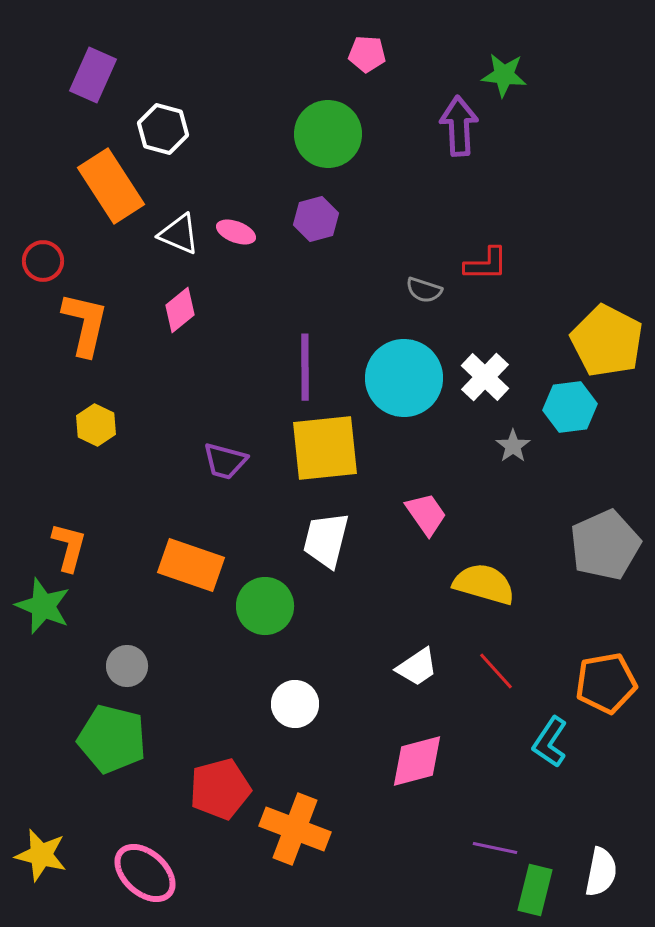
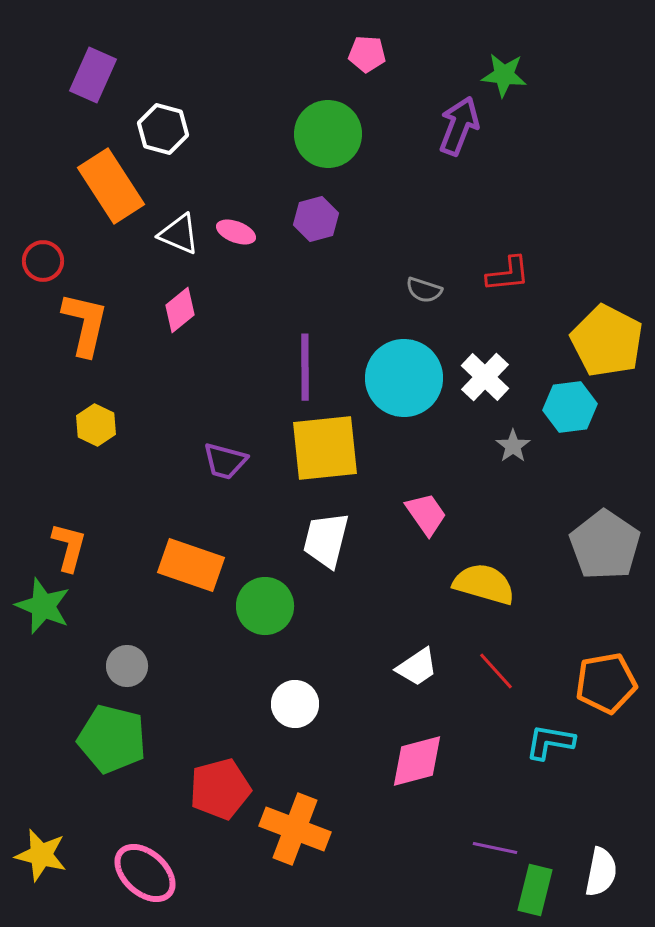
purple arrow at (459, 126): rotated 24 degrees clockwise
red L-shape at (486, 264): moved 22 px right, 10 px down; rotated 6 degrees counterclockwise
gray pentagon at (605, 545): rotated 14 degrees counterclockwise
cyan L-shape at (550, 742): rotated 66 degrees clockwise
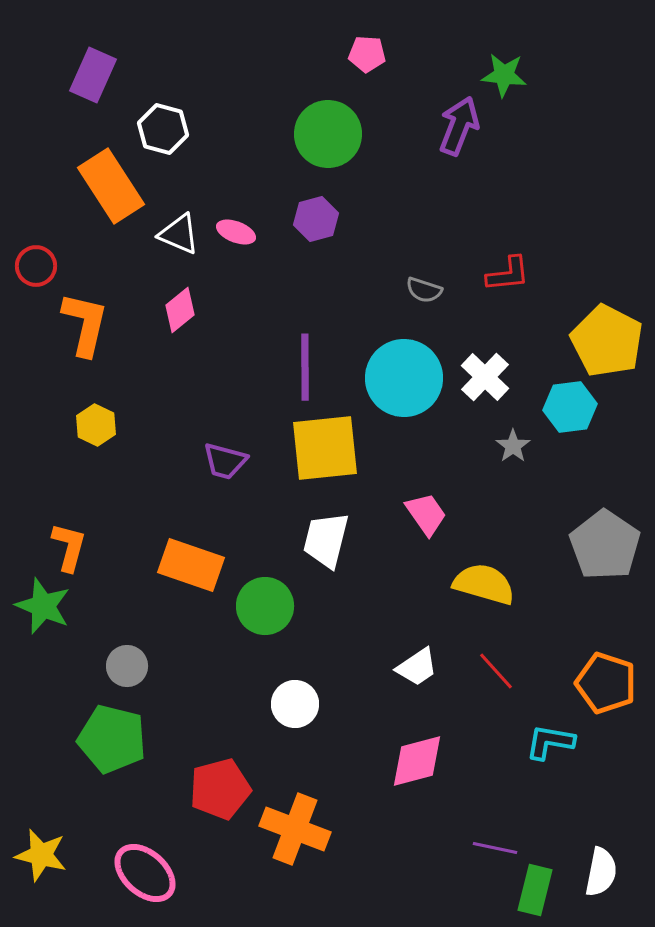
red circle at (43, 261): moved 7 px left, 5 px down
orange pentagon at (606, 683): rotated 28 degrees clockwise
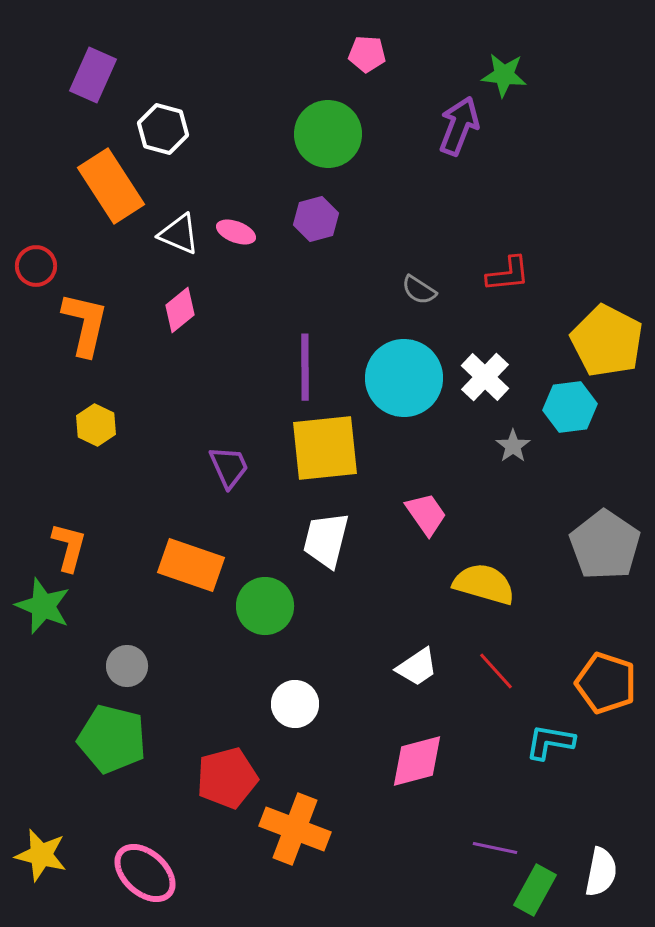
gray semicircle at (424, 290): moved 5 px left; rotated 15 degrees clockwise
purple trapezoid at (225, 461): moved 4 px right, 6 px down; rotated 129 degrees counterclockwise
red pentagon at (220, 789): moved 7 px right, 11 px up
green rectangle at (535, 890): rotated 15 degrees clockwise
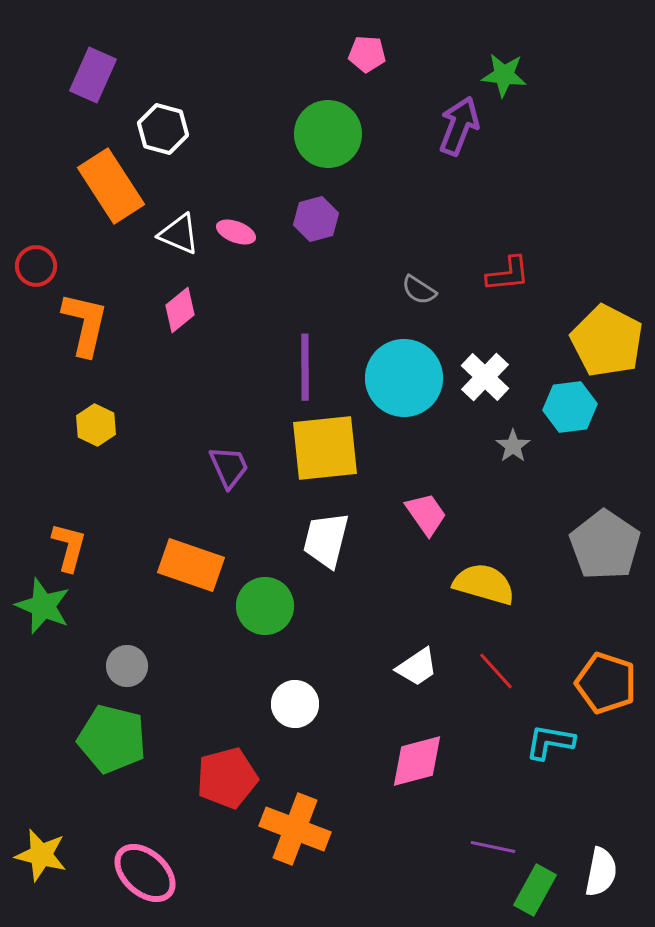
purple line at (495, 848): moved 2 px left, 1 px up
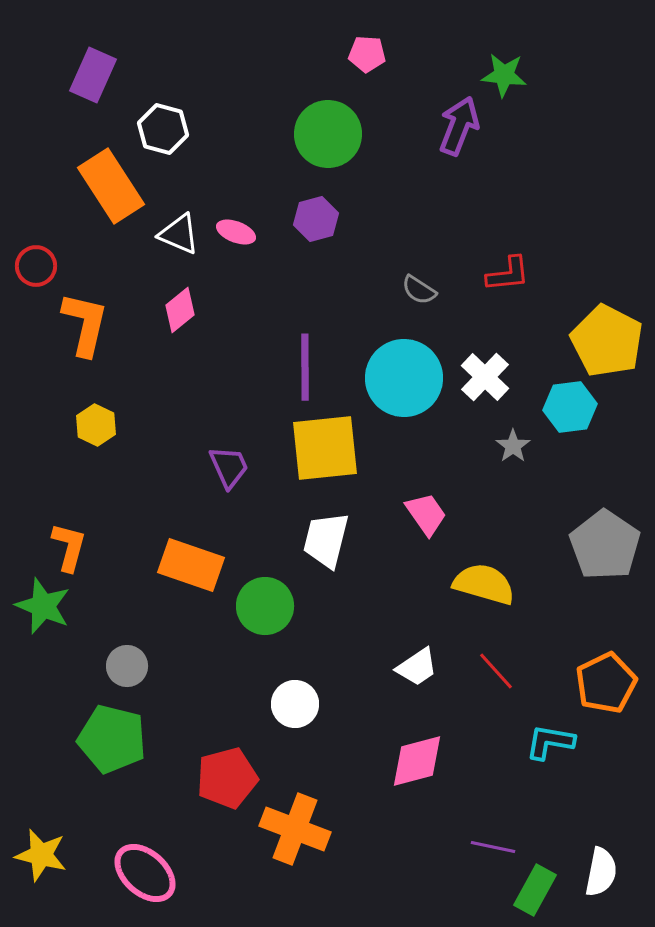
orange pentagon at (606, 683): rotated 28 degrees clockwise
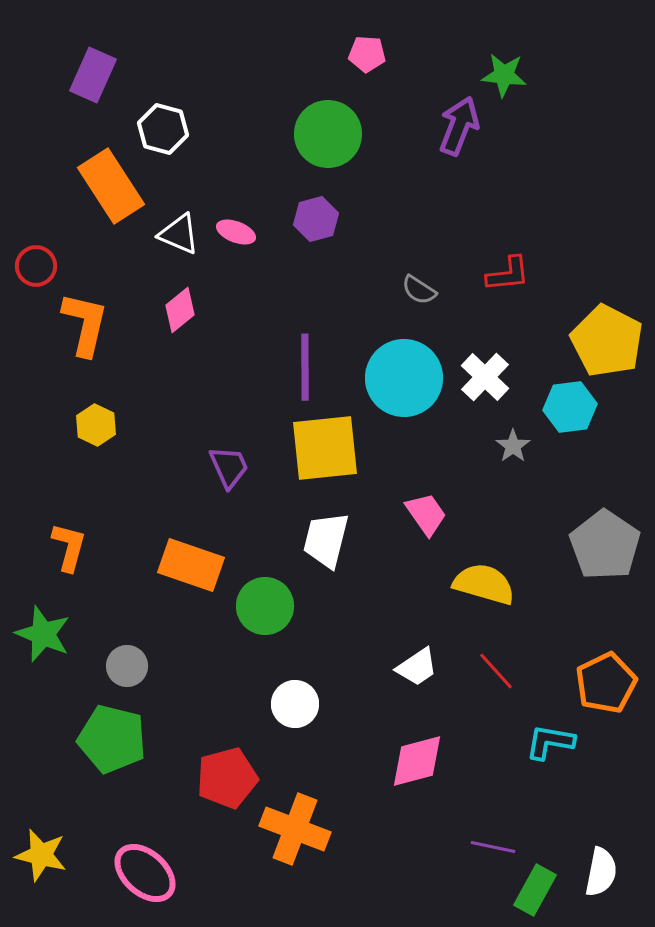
green star at (43, 606): moved 28 px down
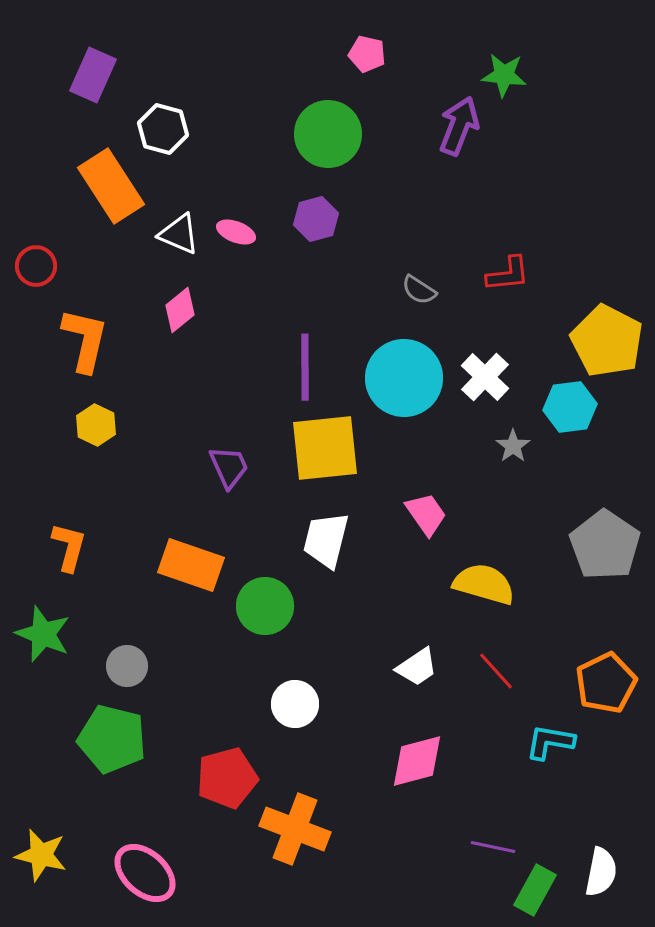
pink pentagon at (367, 54): rotated 9 degrees clockwise
orange L-shape at (85, 324): moved 16 px down
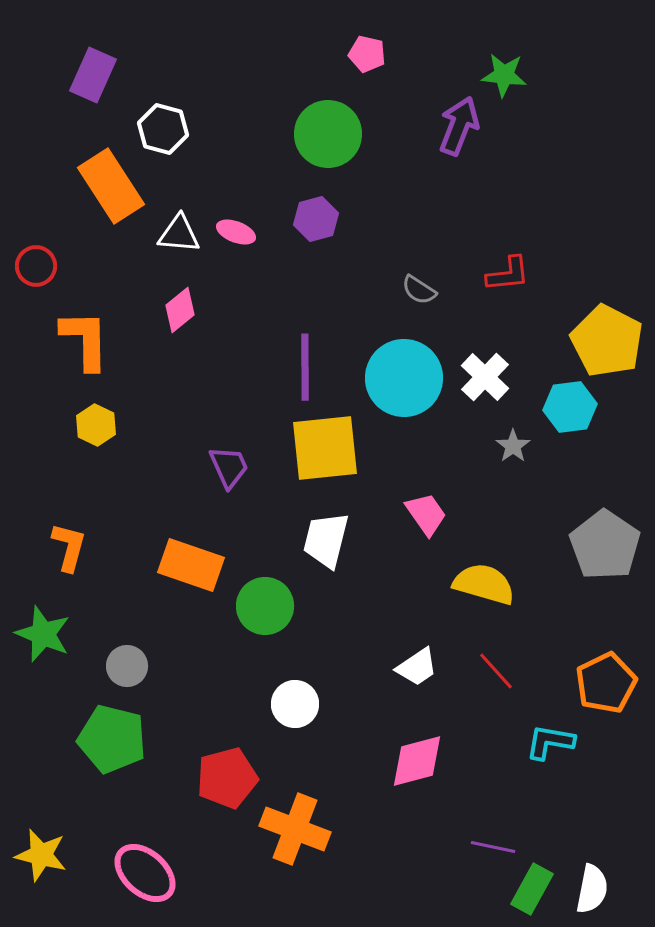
white triangle at (179, 234): rotated 18 degrees counterclockwise
orange L-shape at (85, 340): rotated 14 degrees counterclockwise
white semicircle at (601, 872): moved 9 px left, 17 px down
green rectangle at (535, 890): moved 3 px left, 1 px up
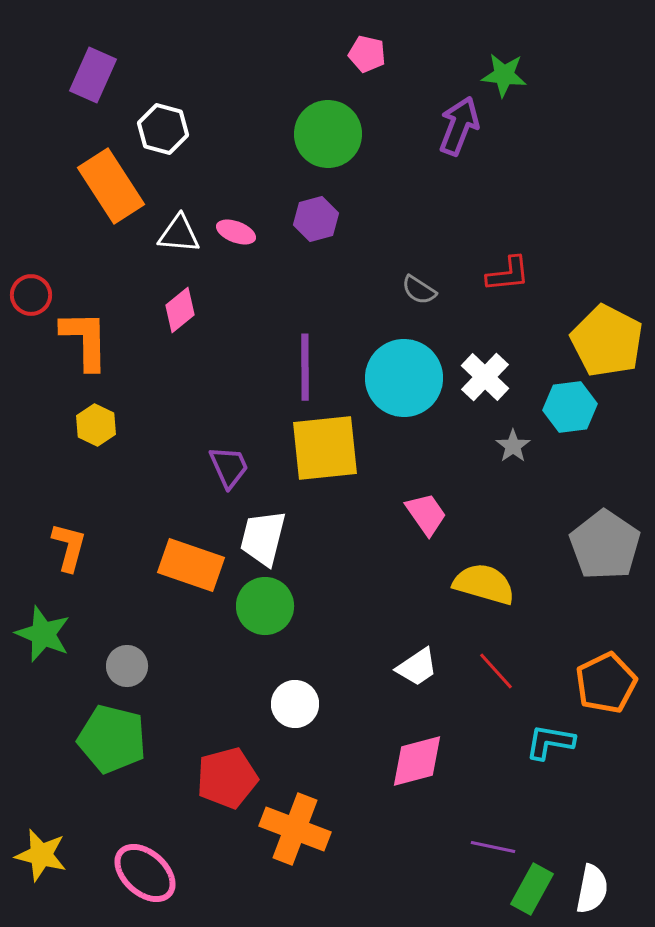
red circle at (36, 266): moved 5 px left, 29 px down
white trapezoid at (326, 540): moved 63 px left, 2 px up
